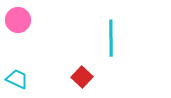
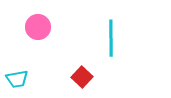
pink circle: moved 20 px right, 7 px down
cyan trapezoid: rotated 145 degrees clockwise
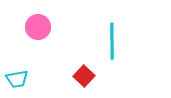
cyan line: moved 1 px right, 3 px down
red square: moved 2 px right, 1 px up
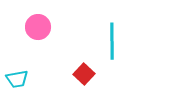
red square: moved 2 px up
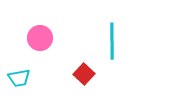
pink circle: moved 2 px right, 11 px down
cyan trapezoid: moved 2 px right, 1 px up
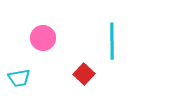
pink circle: moved 3 px right
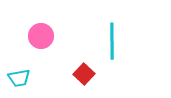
pink circle: moved 2 px left, 2 px up
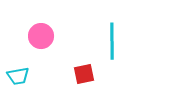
red square: rotated 35 degrees clockwise
cyan trapezoid: moved 1 px left, 2 px up
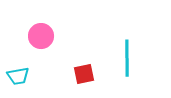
cyan line: moved 15 px right, 17 px down
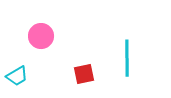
cyan trapezoid: moved 1 px left; rotated 20 degrees counterclockwise
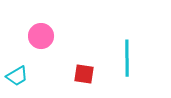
red square: rotated 20 degrees clockwise
